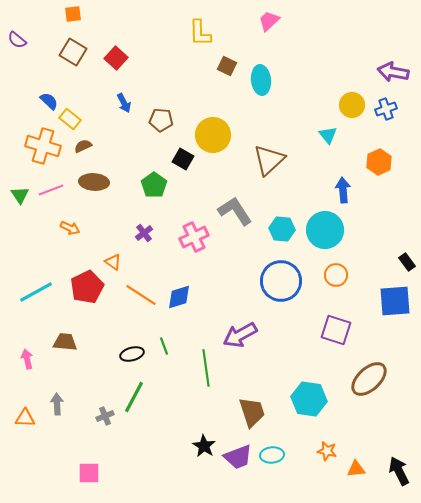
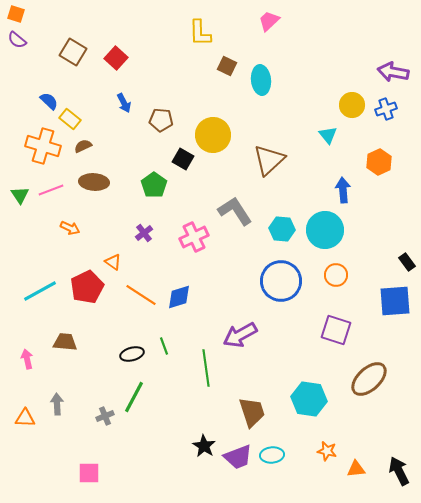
orange square at (73, 14): moved 57 px left; rotated 24 degrees clockwise
cyan line at (36, 292): moved 4 px right, 1 px up
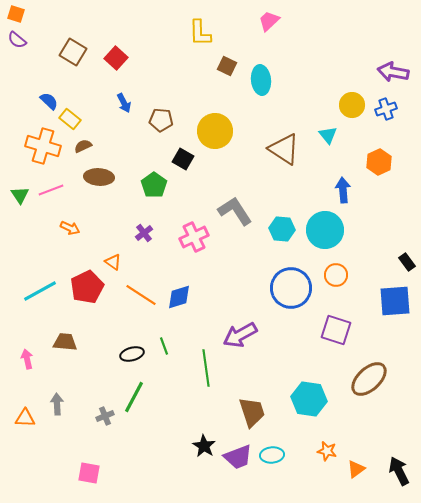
yellow circle at (213, 135): moved 2 px right, 4 px up
brown triangle at (269, 160): moved 15 px right, 11 px up; rotated 44 degrees counterclockwise
brown ellipse at (94, 182): moved 5 px right, 5 px up
blue circle at (281, 281): moved 10 px right, 7 px down
orange triangle at (356, 469): rotated 30 degrees counterclockwise
pink square at (89, 473): rotated 10 degrees clockwise
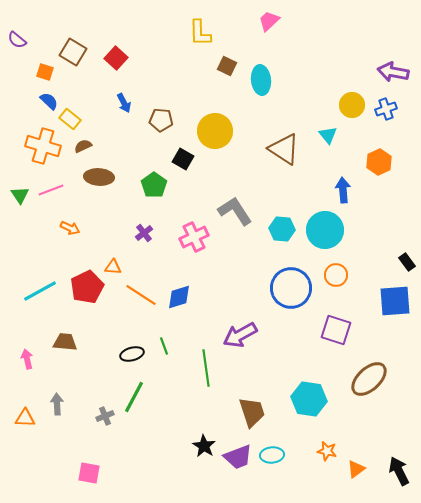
orange square at (16, 14): moved 29 px right, 58 px down
orange triangle at (113, 262): moved 5 px down; rotated 30 degrees counterclockwise
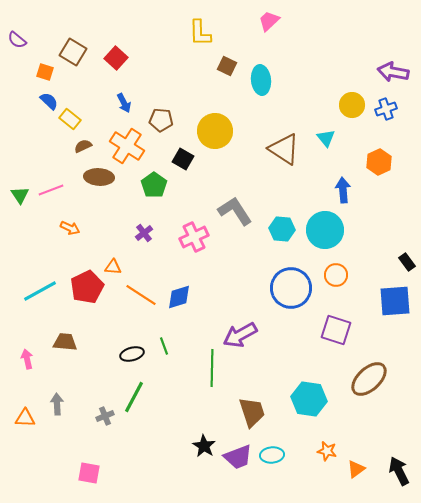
cyan triangle at (328, 135): moved 2 px left, 3 px down
orange cross at (43, 146): moved 84 px right; rotated 16 degrees clockwise
green line at (206, 368): moved 6 px right; rotated 9 degrees clockwise
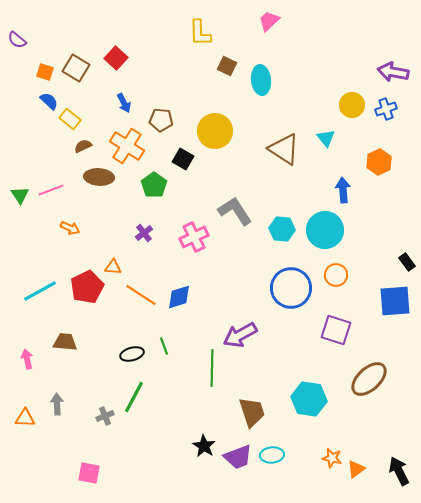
brown square at (73, 52): moved 3 px right, 16 px down
orange star at (327, 451): moved 5 px right, 7 px down
